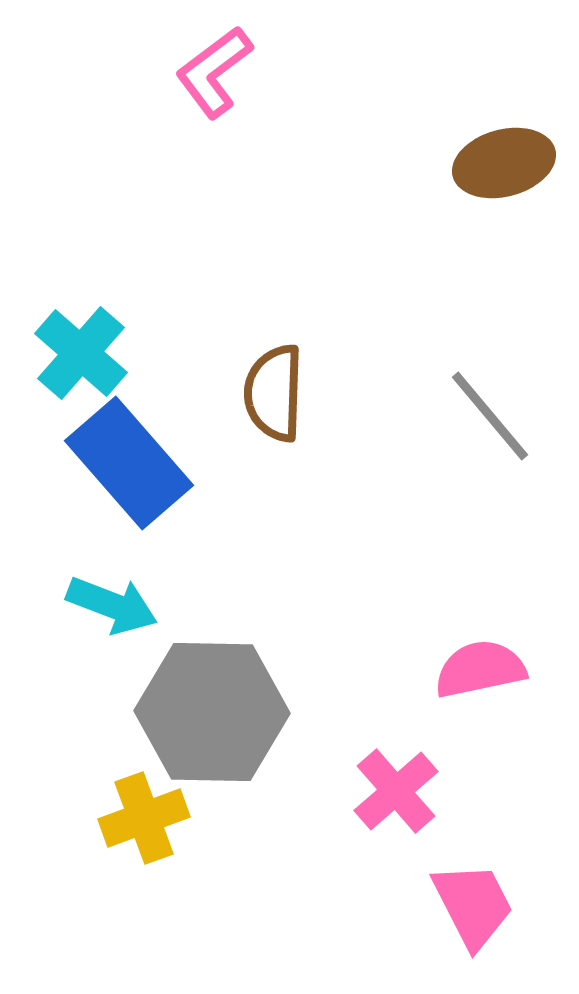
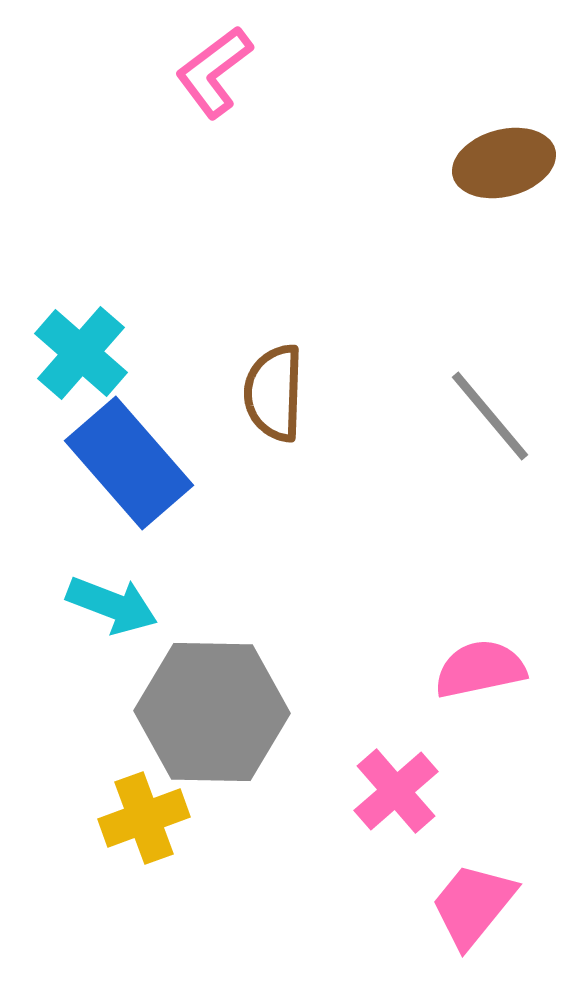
pink trapezoid: rotated 114 degrees counterclockwise
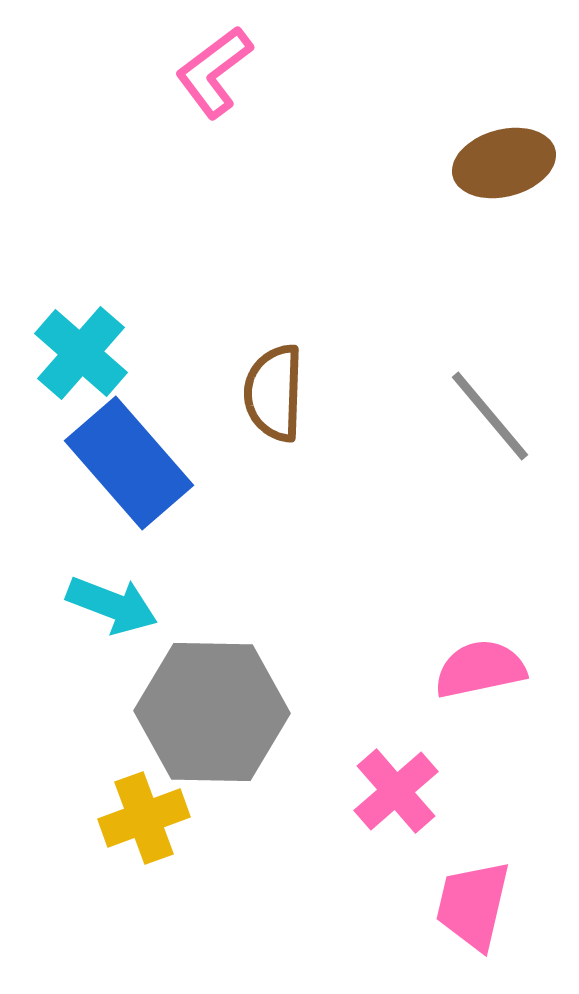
pink trapezoid: rotated 26 degrees counterclockwise
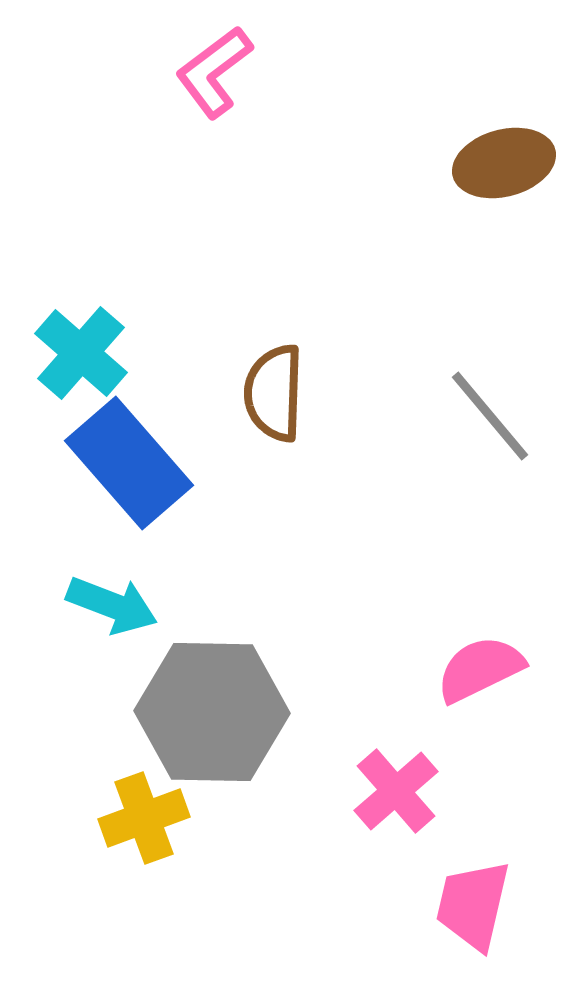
pink semicircle: rotated 14 degrees counterclockwise
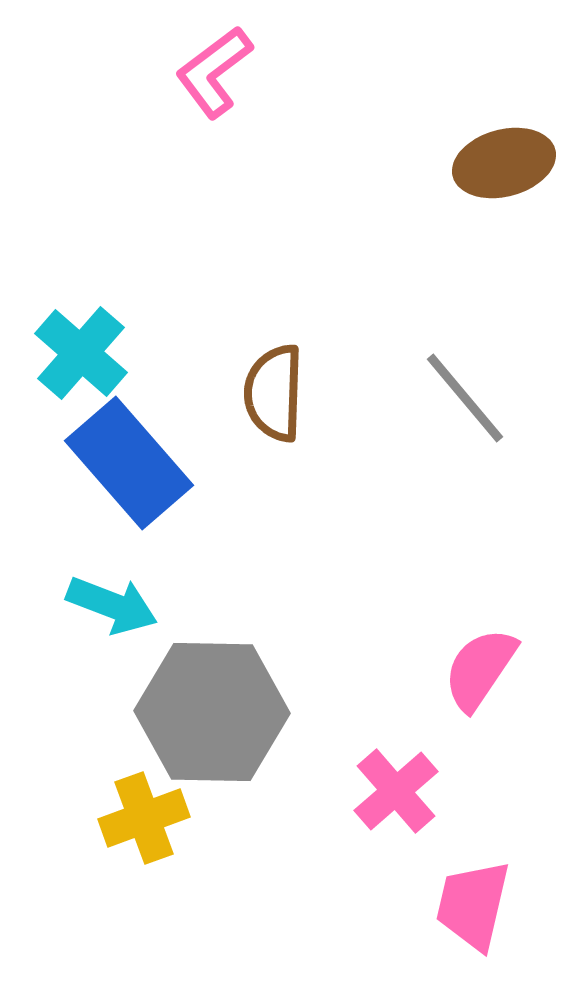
gray line: moved 25 px left, 18 px up
pink semicircle: rotated 30 degrees counterclockwise
